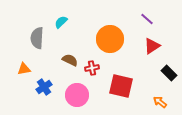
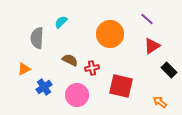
orange circle: moved 5 px up
orange triangle: rotated 16 degrees counterclockwise
black rectangle: moved 3 px up
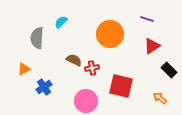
purple line: rotated 24 degrees counterclockwise
brown semicircle: moved 4 px right
pink circle: moved 9 px right, 6 px down
orange arrow: moved 4 px up
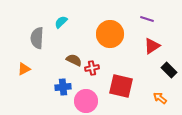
blue cross: moved 19 px right; rotated 28 degrees clockwise
